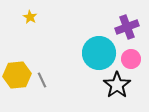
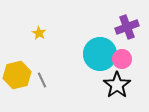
yellow star: moved 9 px right, 16 px down
cyan circle: moved 1 px right, 1 px down
pink circle: moved 9 px left
yellow hexagon: rotated 8 degrees counterclockwise
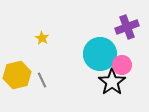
yellow star: moved 3 px right, 5 px down
pink circle: moved 6 px down
black star: moved 5 px left, 3 px up
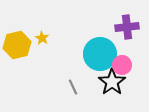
purple cross: rotated 15 degrees clockwise
yellow hexagon: moved 30 px up
gray line: moved 31 px right, 7 px down
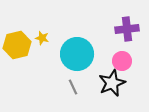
purple cross: moved 2 px down
yellow star: rotated 16 degrees counterclockwise
cyan circle: moved 23 px left
pink circle: moved 4 px up
black star: moved 1 px down; rotated 12 degrees clockwise
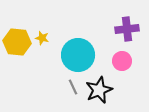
yellow hexagon: moved 3 px up; rotated 20 degrees clockwise
cyan circle: moved 1 px right, 1 px down
black star: moved 13 px left, 7 px down
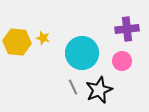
yellow star: moved 1 px right
cyan circle: moved 4 px right, 2 px up
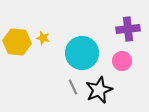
purple cross: moved 1 px right
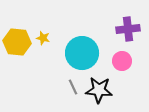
black star: rotated 28 degrees clockwise
